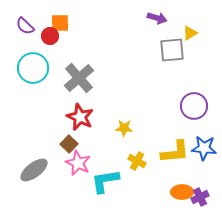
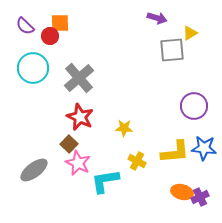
orange ellipse: rotated 15 degrees clockwise
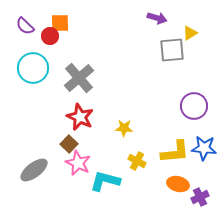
cyan L-shape: rotated 24 degrees clockwise
orange ellipse: moved 4 px left, 8 px up
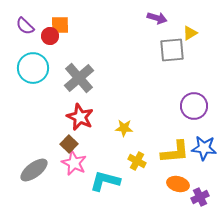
orange square: moved 2 px down
pink star: moved 4 px left
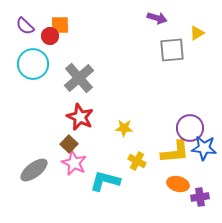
yellow triangle: moved 7 px right
cyan circle: moved 4 px up
purple circle: moved 4 px left, 22 px down
purple cross: rotated 18 degrees clockwise
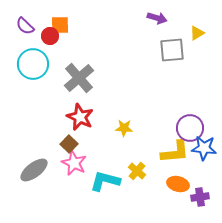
yellow cross: moved 10 px down; rotated 12 degrees clockwise
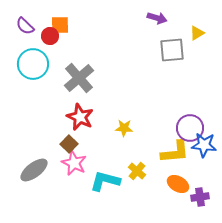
blue star: moved 3 px up
orange ellipse: rotated 15 degrees clockwise
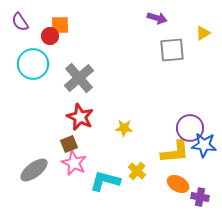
purple semicircle: moved 5 px left, 4 px up; rotated 12 degrees clockwise
yellow triangle: moved 6 px right
brown square: rotated 24 degrees clockwise
purple cross: rotated 18 degrees clockwise
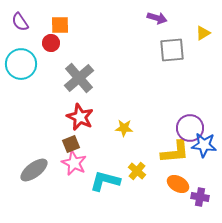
red circle: moved 1 px right, 7 px down
cyan circle: moved 12 px left
brown square: moved 2 px right
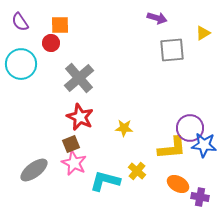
yellow L-shape: moved 3 px left, 4 px up
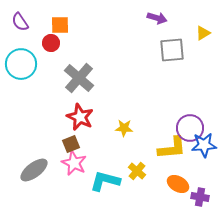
gray cross: rotated 8 degrees counterclockwise
blue star: rotated 10 degrees counterclockwise
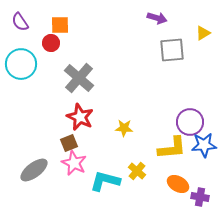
purple circle: moved 6 px up
brown square: moved 2 px left, 1 px up
